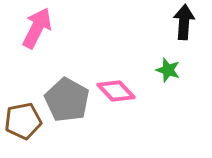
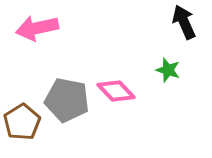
black arrow: rotated 28 degrees counterclockwise
pink arrow: rotated 129 degrees counterclockwise
gray pentagon: rotated 18 degrees counterclockwise
brown pentagon: moved 1 px left, 1 px down; rotated 21 degrees counterclockwise
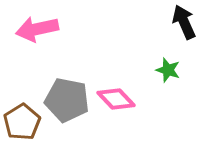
pink arrow: moved 1 px down
pink diamond: moved 8 px down
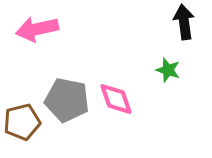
black arrow: rotated 16 degrees clockwise
pink diamond: rotated 24 degrees clockwise
brown pentagon: rotated 18 degrees clockwise
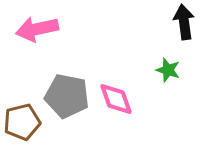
gray pentagon: moved 4 px up
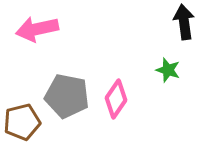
pink diamond: rotated 54 degrees clockwise
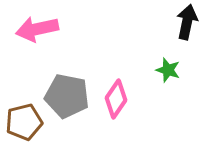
black arrow: moved 3 px right; rotated 20 degrees clockwise
brown pentagon: moved 2 px right
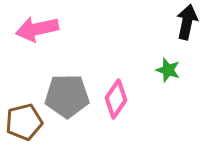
gray pentagon: rotated 12 degrees counterclockwise
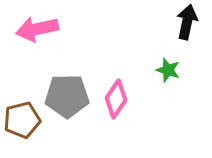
brown pentagon: moved 2 px left, 2 px up
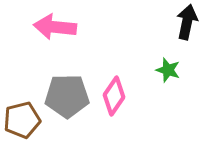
pink arrow: moved 18 px right, 2 px up; rotated 18 degrees clockwise
pink diamond: moved 2 px left, 3 px up
